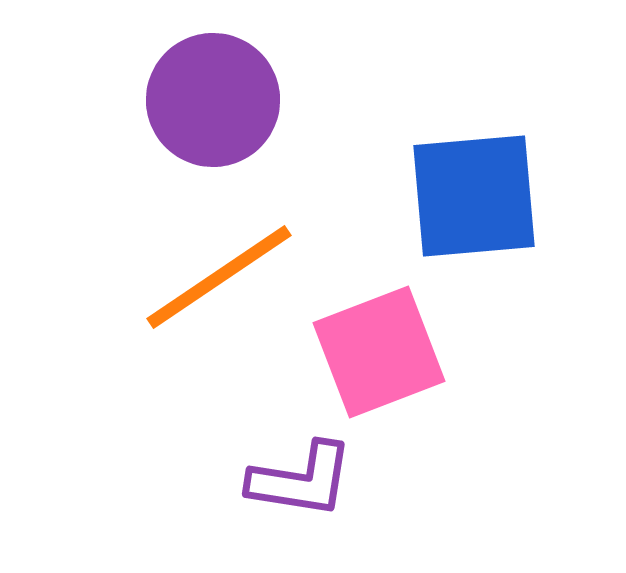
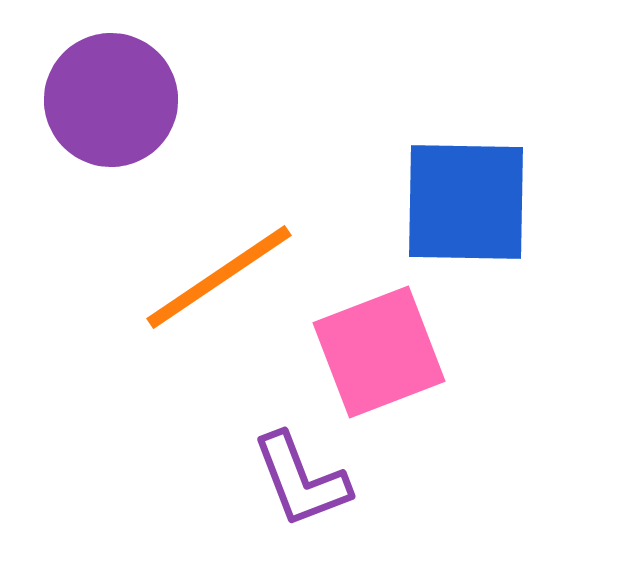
purple circle: moved 102 px left
blue square: moved 8 px left, 6 px down; rotated 6 degrees clockwise
purple L-shape: rotated 60 degrees clockwise
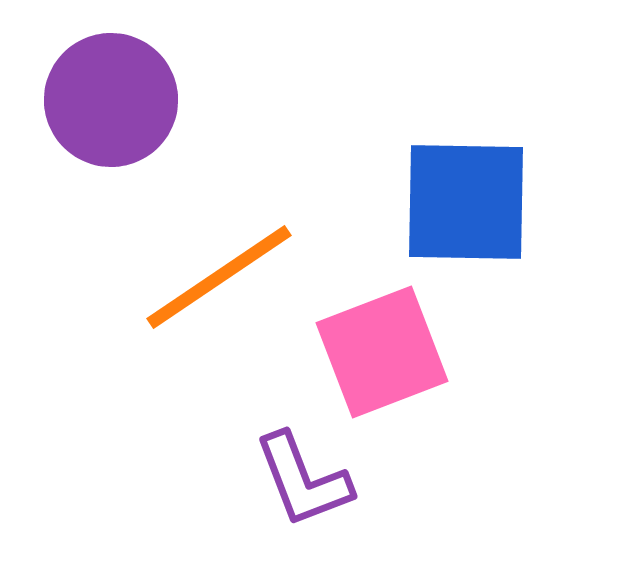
pink square: moved 3 px right
purple L-shape: moved 2 px right
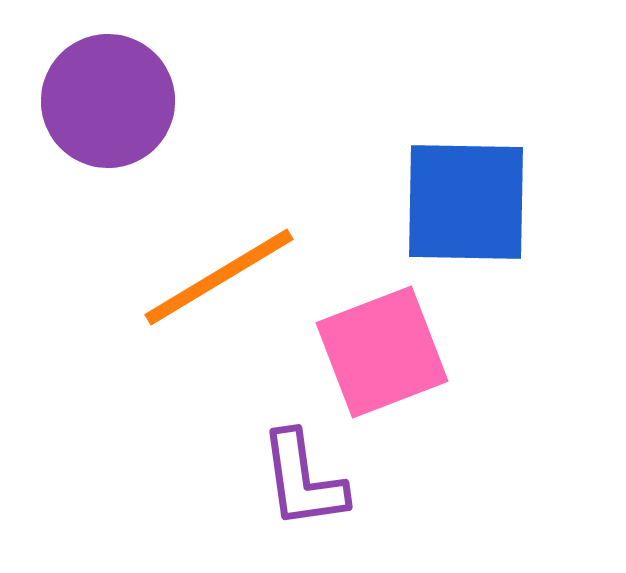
purple circle: moved 3 px left, 1 px down
orange line: rotated 3 degrees clockwise
purple L-shape: rotated 13 degrees clockwise
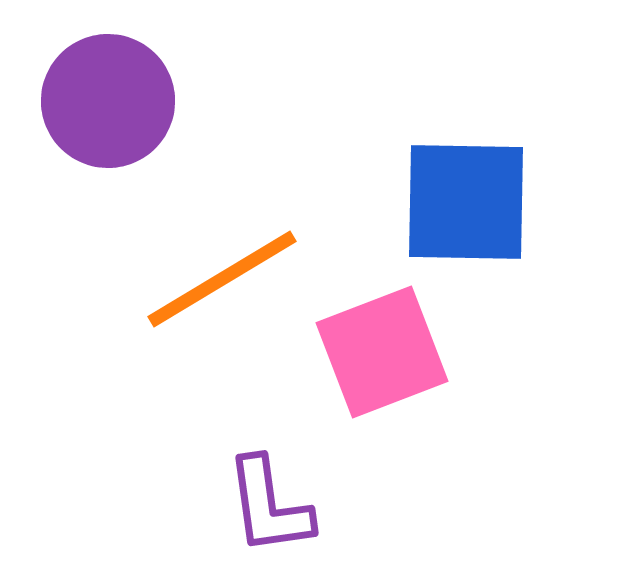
orange line: moved 3 px right, 2 px down
purple L-shape: moved 34 px left, 26 px down
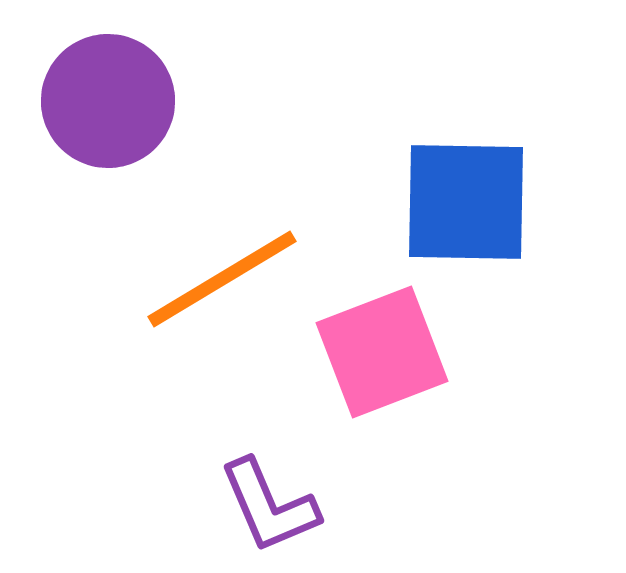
purple L-shape: rotated 15 degrees counterclockwise
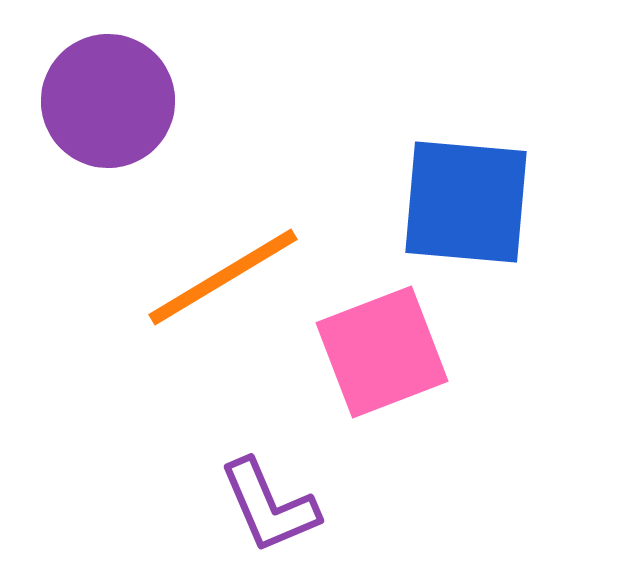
blue square: rotated 4 degrees clockwise
orange line: moved 1 px right, 2 px up
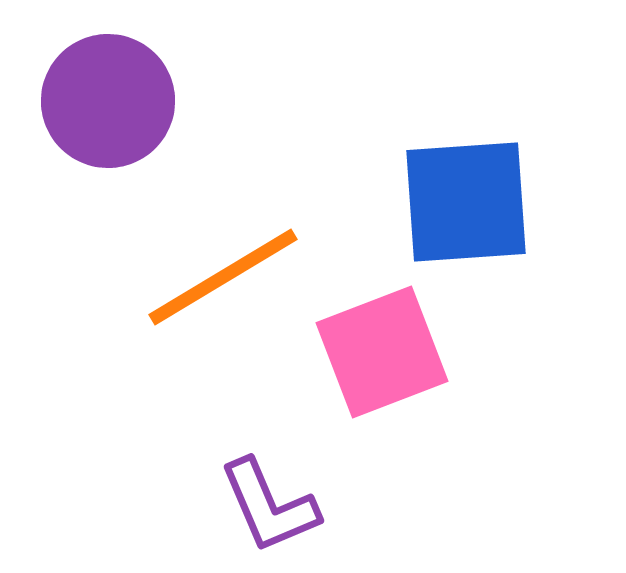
blue square: rotated 9 degrees counterclockwise
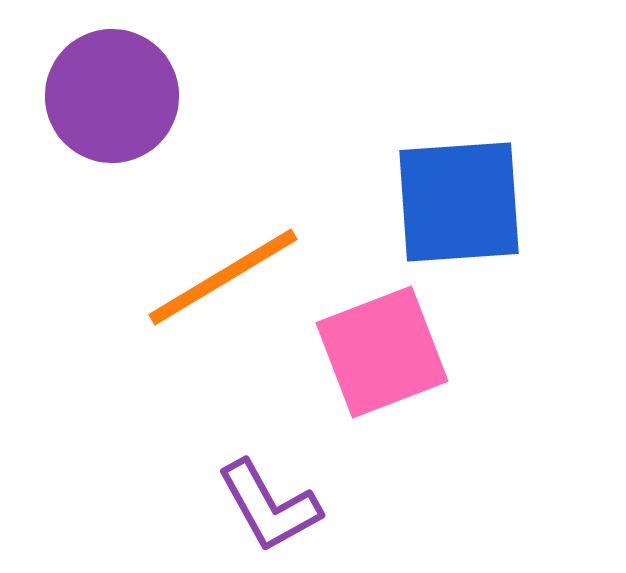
purple circle: moved 4 px right, 5 px up
blue square: moved 7 px left
purple L-shape: rotated 6 degrees counterclockwise
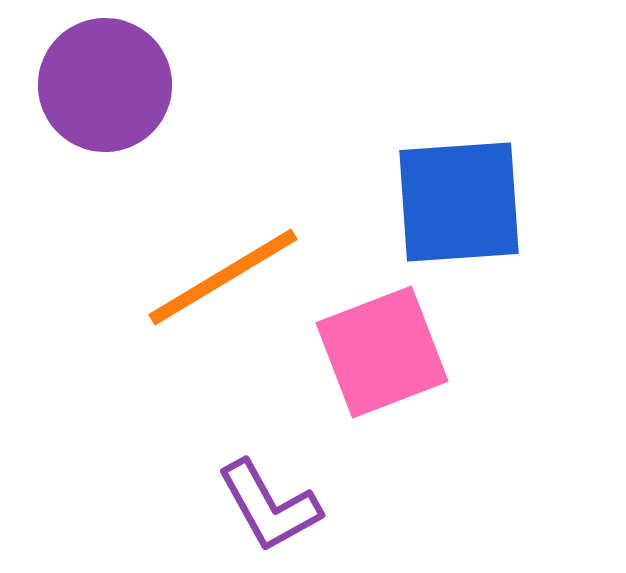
purple circle: moved 7 px left, 11 px up
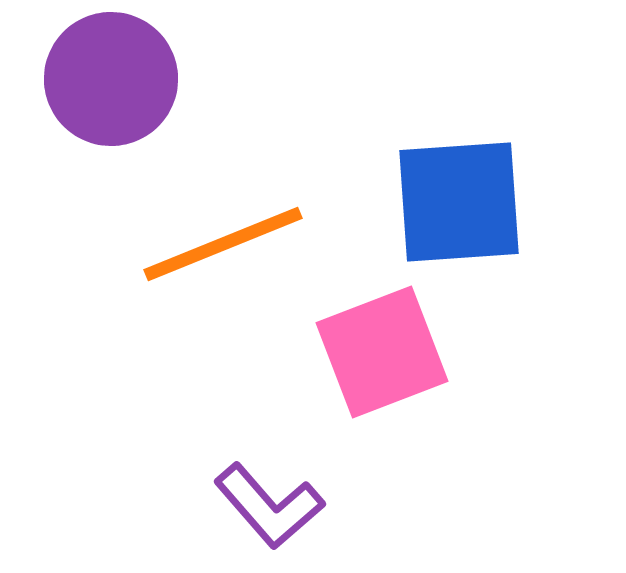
purple circle: moved 6 px right, 6 px up
orange line: moved 33 px up; rotated 9 degrees clockwise
purple L-shape: rotated 12 degrees counterclockwise
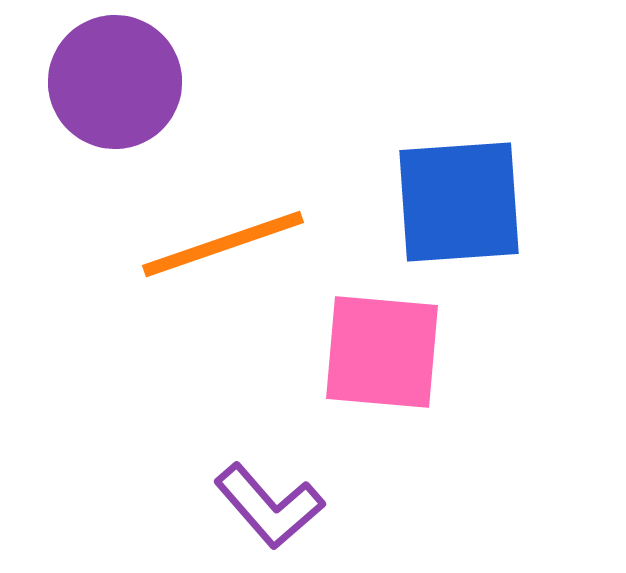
purple circle: moved 4 px right, 3 px down
orange line: rotated 3 degrees clockwise
pink square: rotated 26 degrees clockwise
